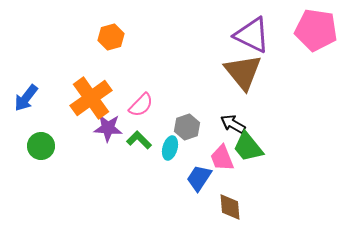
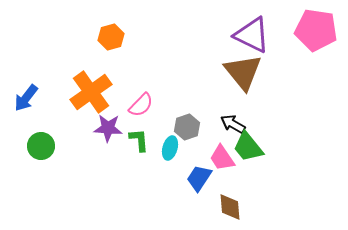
orange cross: moved 6 px up
green L-shape: rotated 40 degrees clockwise
pink trapezoid: rotated 12 degrees counterclockwise
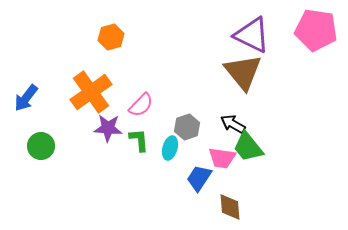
pink trapezoid: rotated 48 degrees counterclockwise
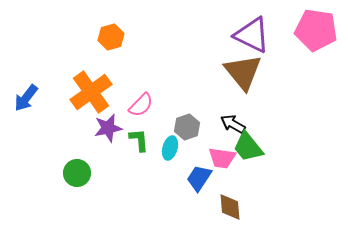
purple star: rotated 16 degrees counterclockwise
green circle: moved 36 px right, 27 px down
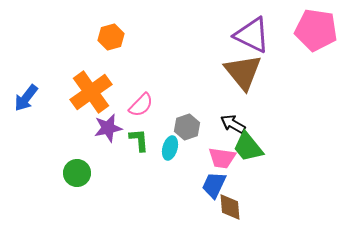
blue trapezoid: moved 15 px right, 7 px down; rotated 8 degrees counterclockwise
